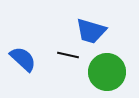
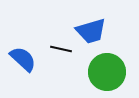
blue trapezoid: rotated 32 degrees counterclockwise
black line: moved 7 px left, 6 px up
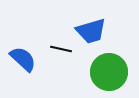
green circle: moved 2 px right
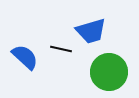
blue semicircle: moved 2 px right, 2 px up
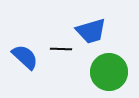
black line: rotated 10 degrees counterclockwise
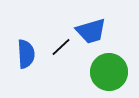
black line: moved 2 px up; rotated 45 degrees counterclockwise
blue semicircle: moved 1 px right, 3 px up; rotated 44 degrees clockwise
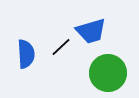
green circle: moved 1 px left, 1 px down
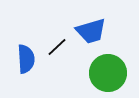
black line: moved 4 px left
blue semicircle: moved 5 px down
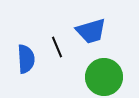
black line: rotated 70 degrees counterclockwise
green circle: moved 4 px left, 4 px down
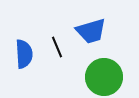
blue semicircle: moved 2 px left, 5 px up
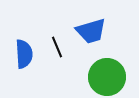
green circle: moved 3 px right
